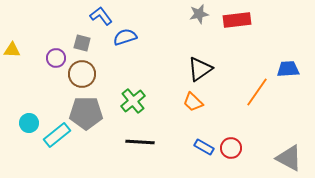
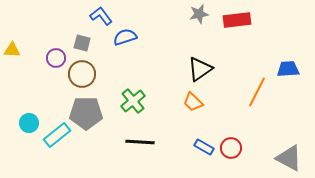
orange line: rotated 8 degrees counterclockwise
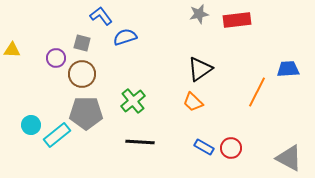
cyan circle: moved 2 px right, 2 px down
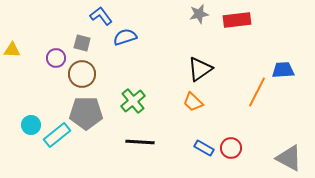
blue trapezoid: moved 5 px left, 1 px down
blue rectangle: moved 1 px down
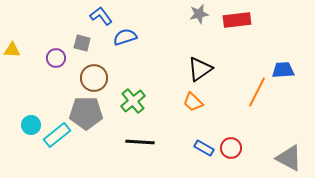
brown circle: moved 12 px right, 4 px down
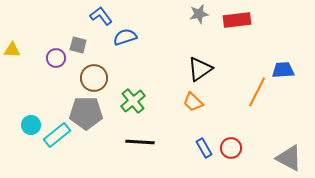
gray square: moved 4 px left, 2 px down
blue rectangle: rotated 30 degrees clockwise
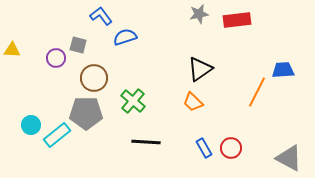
green cross: rotated 10 degrees counterclockwise
black line: moved 6 px right
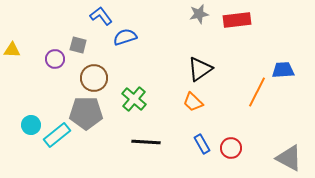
purple circle: moved 1 px left, 1 px down
green cross: moved 1 px right, 2 px up
blue rectangle: moved 2 px left, 4 px up
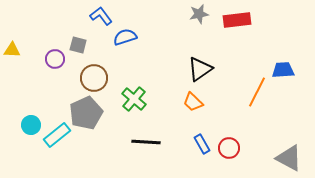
gray pentagon: rotated 24 degrees counterclockwise
red circle: moved 2 px left
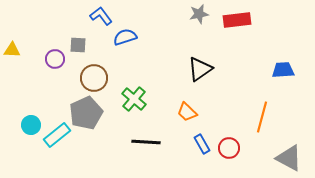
gray square: rotated 12 degrees counterclockwise
orange line: moved 5 px right, 25 px down; rotated 12 degrees counterclockwise
orange trapezoid: moved 6 px left, 10 px down
